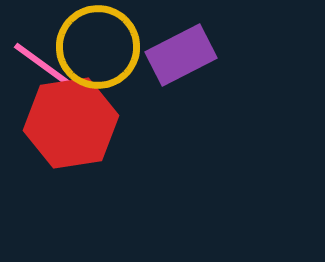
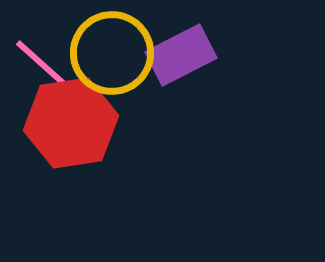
yellow circle: moved 14 px right, 6 px down
pink line: rotated 6 degrees clockwise
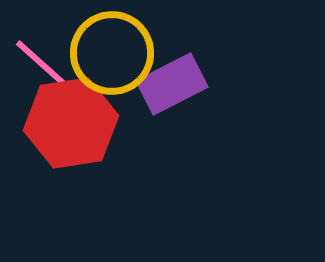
purple rectangle: moved 9 px left, 29 px down
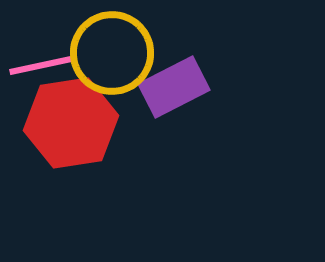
pink line: rotated 54 degrees counterclockwise
purple rectangle: moved 2 px right, 3 px down
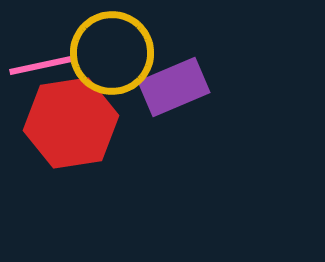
purple rectangle: rotated 4 degrees clockwise
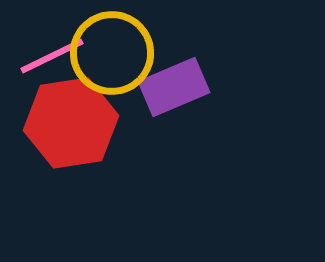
pink line: moved 9 px right, 9 px up; rotated 14 degrees counterclockwise
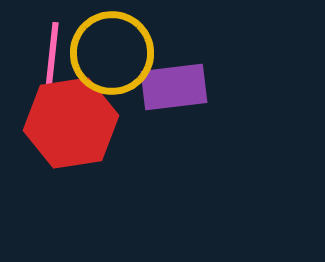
pink line: rotated 58 degrees counterclockwise
purple rectangle: rotated 16 degrees clockwise
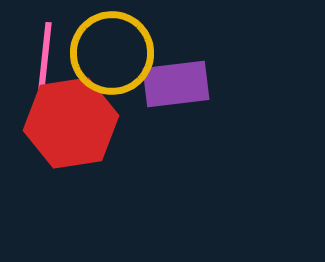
pink line: moved 7 px left
purple rectangle: moved 2 px right, 3 px up
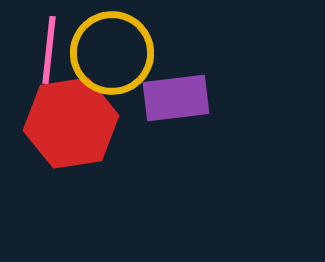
pink line: moved 4 px right, 6 px up
purple rectangle: moved 14 px down
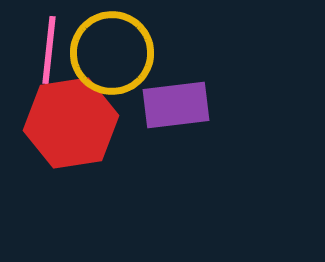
purple rectangle: moved 7 px down
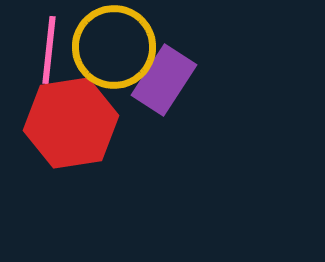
yellow circle: moved 2 px right, 6 px up
purple rectangle: moved 12 px left, 25 px up; rotated 50 degrees counterclockwise
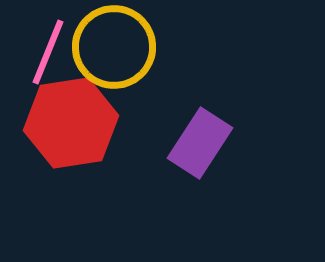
pink line: moved 1 px left, 2 px down; rotated 16 degrees clockwise
purple rectangle: moved 36 px right, 63 px down
